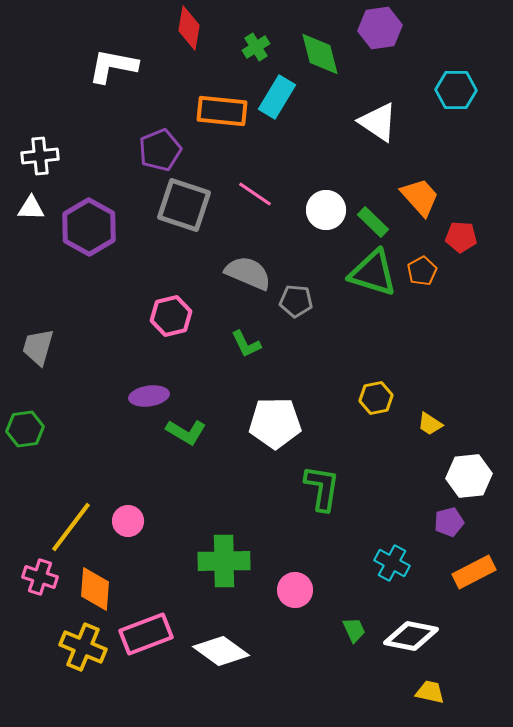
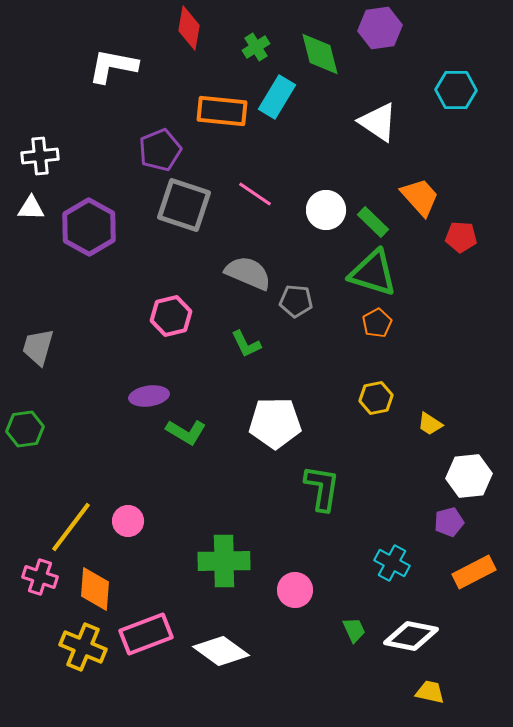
orange pentagon at (422, 271): moved 45 px left, 52 px down
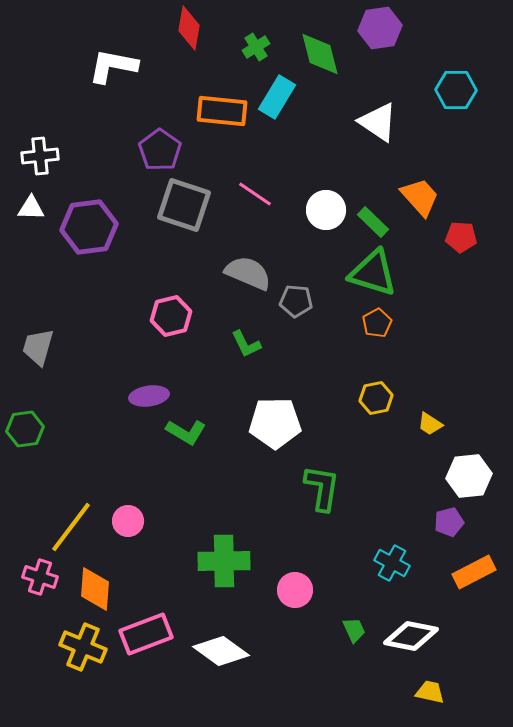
purple pentagon at (160, 150): rotated 15 degrees counterclockwise
purple hexagon at (89, 227): rotated 24 degrees clockwise
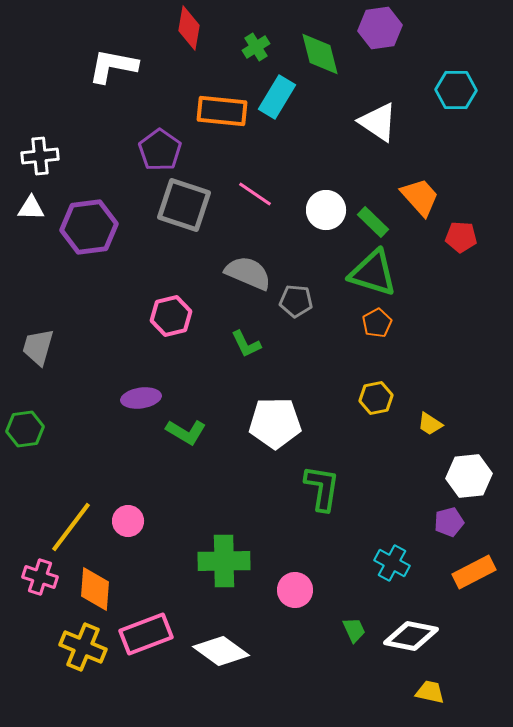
purple ellipse at (149, 396): moved 8 px left, 2 px down
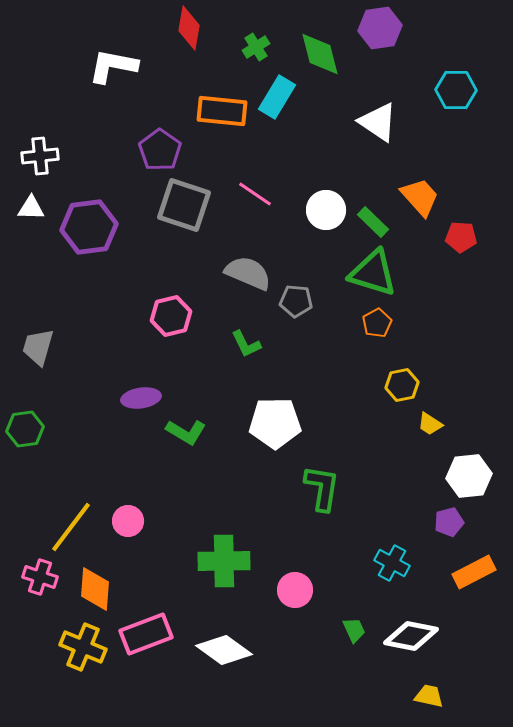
yellow hexagon at (376, 398): moved 26 px right, 13 px up
white diamond at (221, 651): moved 3 px right, 1 px up
yellow trapezoid at (430, 692): moved 1 px left, 4 px down
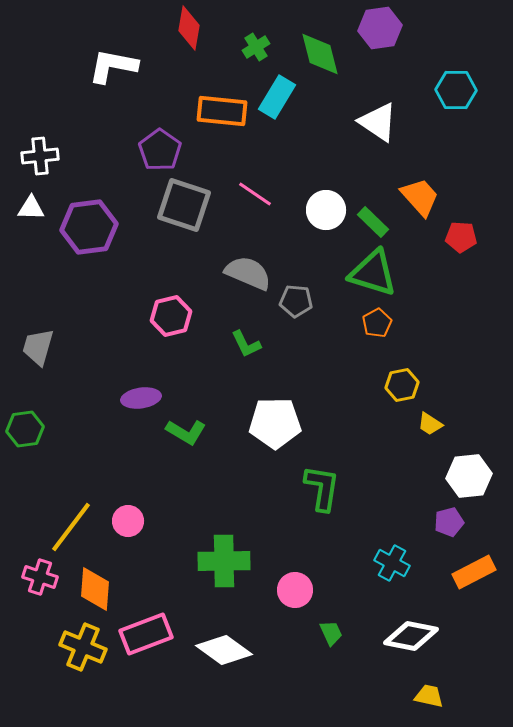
green trapezoid at (354, 630): moved 23 px left, 3 px down
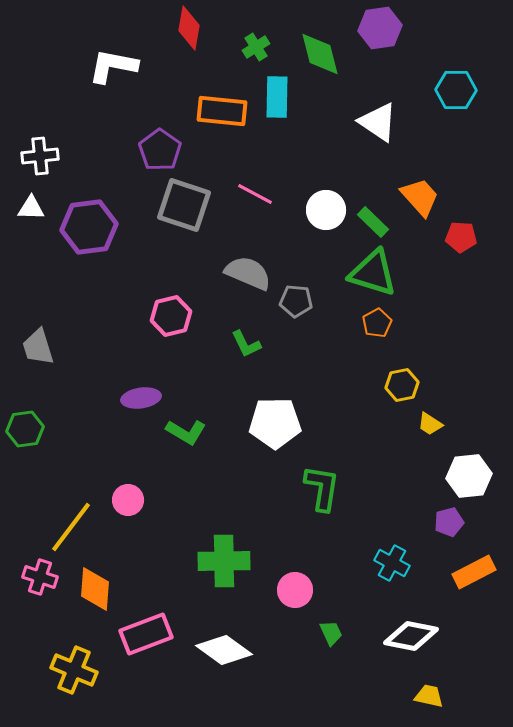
cyan rectangle at (277, 97): rotated 30 degrees counterclockwise
pink line at (255, 194): rotated 6 degrees counterclockwise
gray trapezoid at (38, 347): rotated 33 degrees counterclockwise
pink circle at (128, 521): moved 21 px up
yellow cross at (83, 647): moved 9 px left, 23 px down
